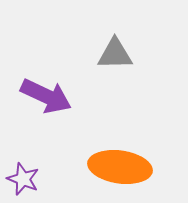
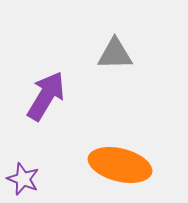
purple arrow: rotated 84 degrees counterclockwise
orange ellipse: moved 2 px up; rotated 6 degrees clockwise
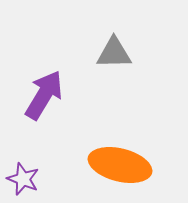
gray triangle: moved 1 px left, 1 px up
purple arrow: moved 2 px left, 1 px up
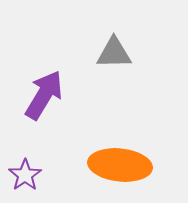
orange ellipse: rotated 8 degrees counterclockwise
purple star: moved 2 px right, 4 px up; rotated 16 degrees clockwise
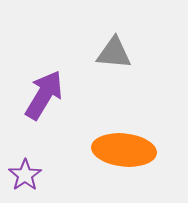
gray triangle: rotated 6 degrees clockwise
orange ellipse: moved 4 px right, 15 px up
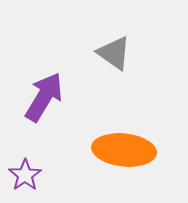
gray triangle: rotated 30 degrees clockwise
purple arrow: moved 2 px down
